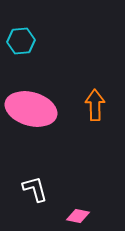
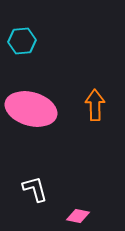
cyan hexagon: moved 1 px right
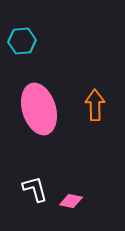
pink ellipse: moved 8 px right; rotated 57 degrees clockwise
pink diamond: moved 7 px left, 15 px up
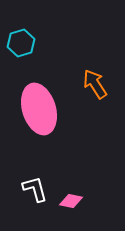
cyan hexagon: moved 1 px left, 2 px down; rotated 12 degrees counterclockwise
orange arrow: moved 21 px up; rotated 32 degrees counterclockwise
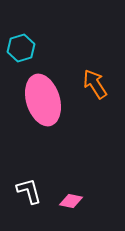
cyan hexagon: moved 5 px down
pink ellipse: moved 4 px right, 9 px up
white L-shape: moved 6 px left, 2 px down
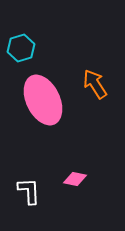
pink ellipse: rotated 9 degrees counterclockwise
white L-shape: rotated 12 degrees clockwise
pink diamond: moved 4 px right, 22 px up
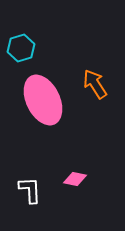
white L-shape: moved 1 px right, 1 px up
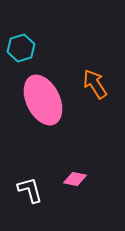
white L-shape: rotated 12 degrees counterclockwise
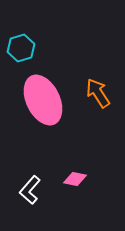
orange arrow: moved 3 px right, 9 px down
white L-shape: rotated 124 degrees counterclockwise
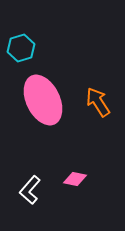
orange arrow: moved 9 px down
